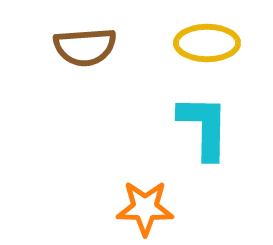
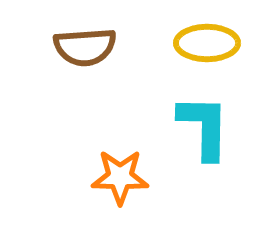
orange star: moved 25 px left, 31 px up
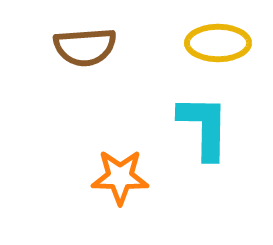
yellow ellipse: moved 11 px right
